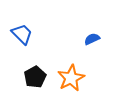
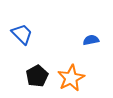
blue semicircle: moved 1 px left, 1 px down; rotated 14 degrees clockwise
black pentagon: moved 2 px right, 1 px up
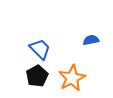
blue trapezoid: moved 18 px right, 15 px down
orange star: moved 1 px right
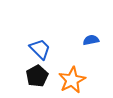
orange star: moved 2 px down
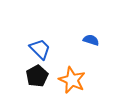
blue semicircle: rotated 28 degrees clockwise
orange star: rotated 20 degrees counterclockwise
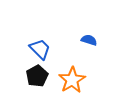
blue semicircle: moved 2 px left
orange star: rotated 16 degrees clockwise
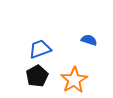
blue trapezoid: rotated 65 degrees counterclockwise
orange star: moved 2 px right
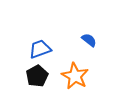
blue semicircle: rotated 21 degrees clockwise
orange star: moved 1 px right, 4 px up; rotated 12 degrees counterclockwise
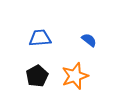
blue trapezoid: moved 11 px up; rotated 15 degrees clockwise
orange star: rotated 24 degrees clockwise
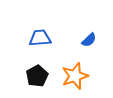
blue semicircle: rotated 98 degrees clockwise
